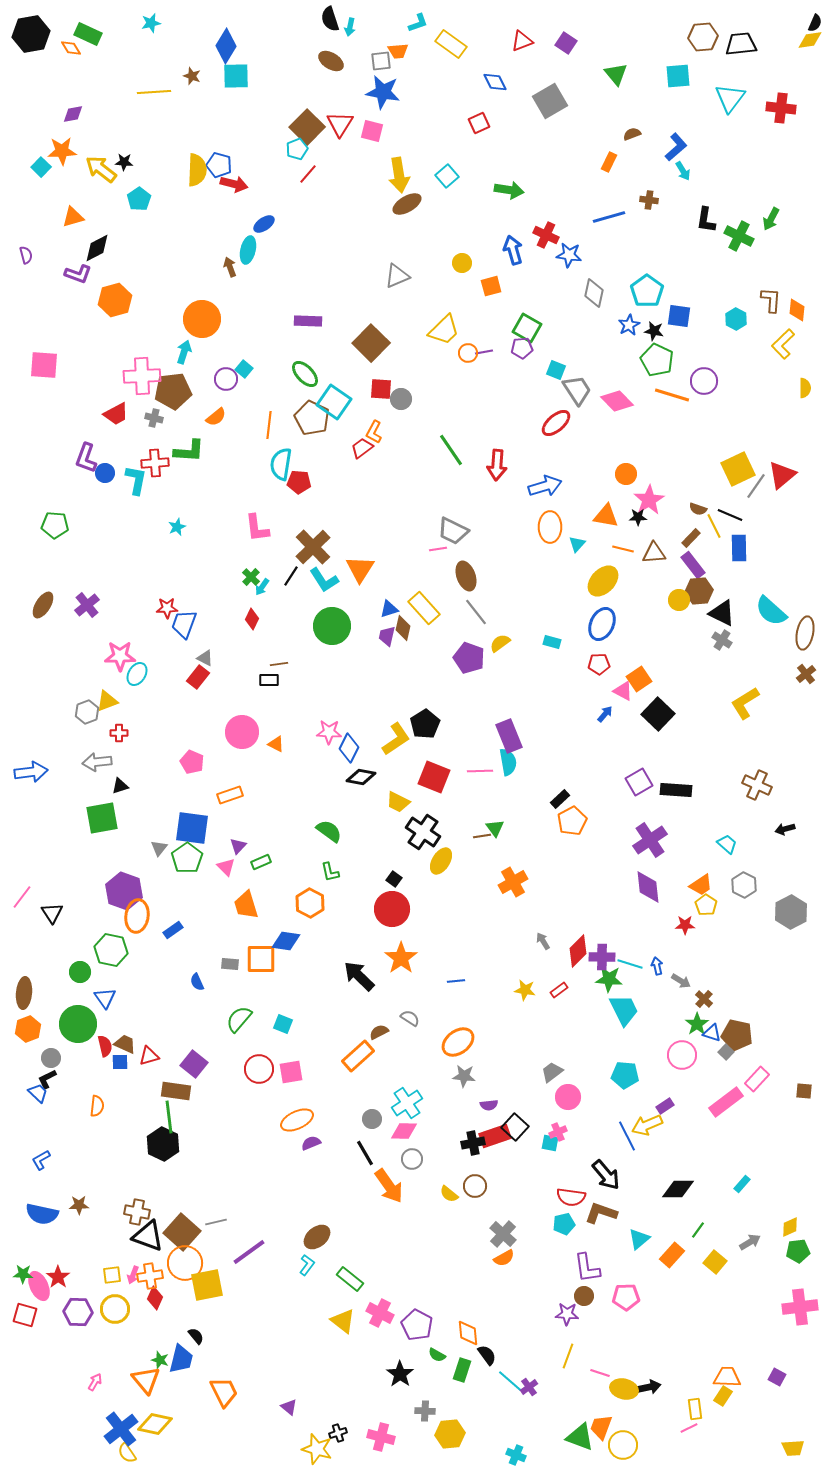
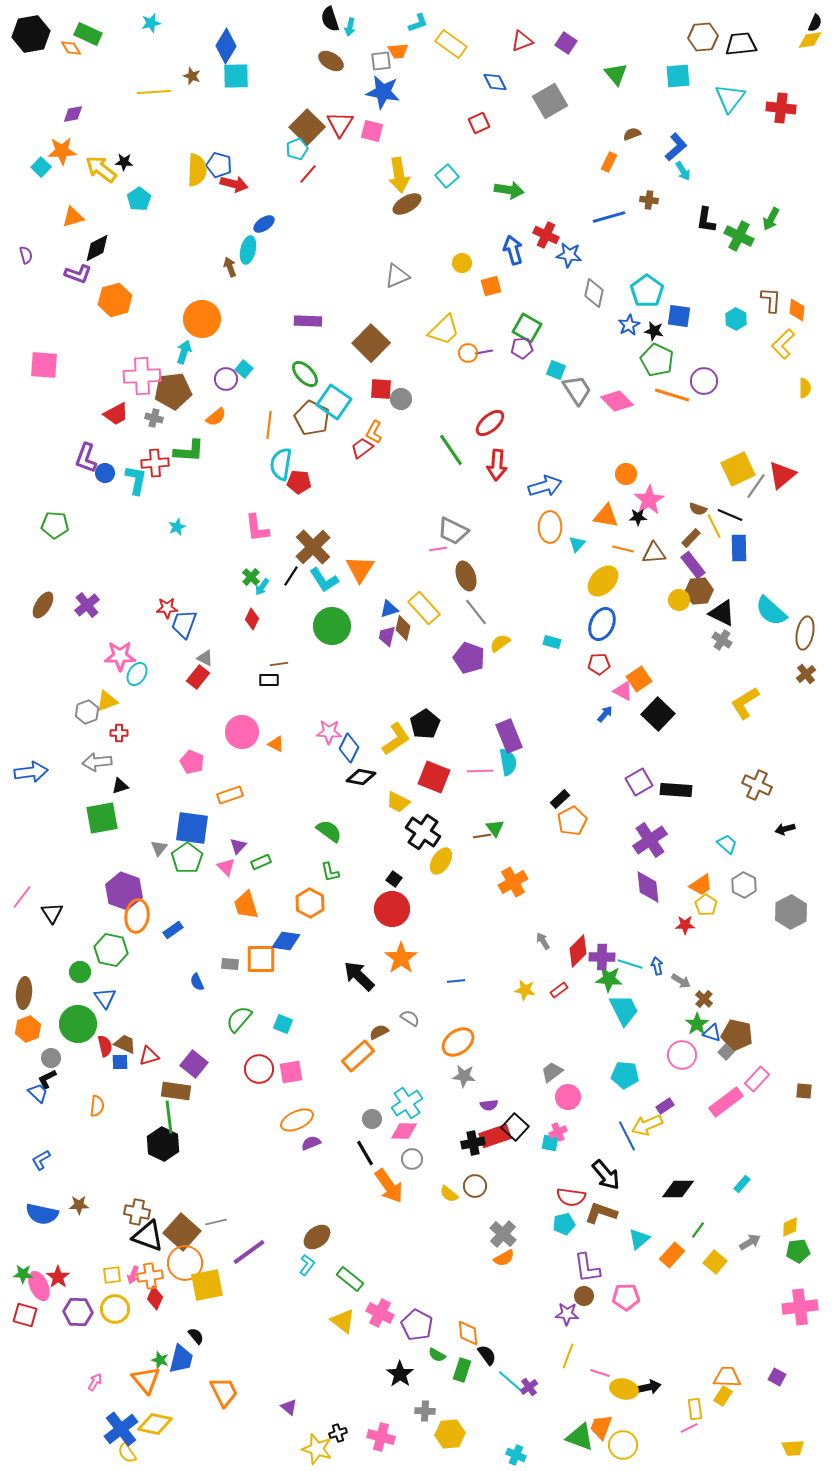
red ellipse at (556, 423): moved 66 px left
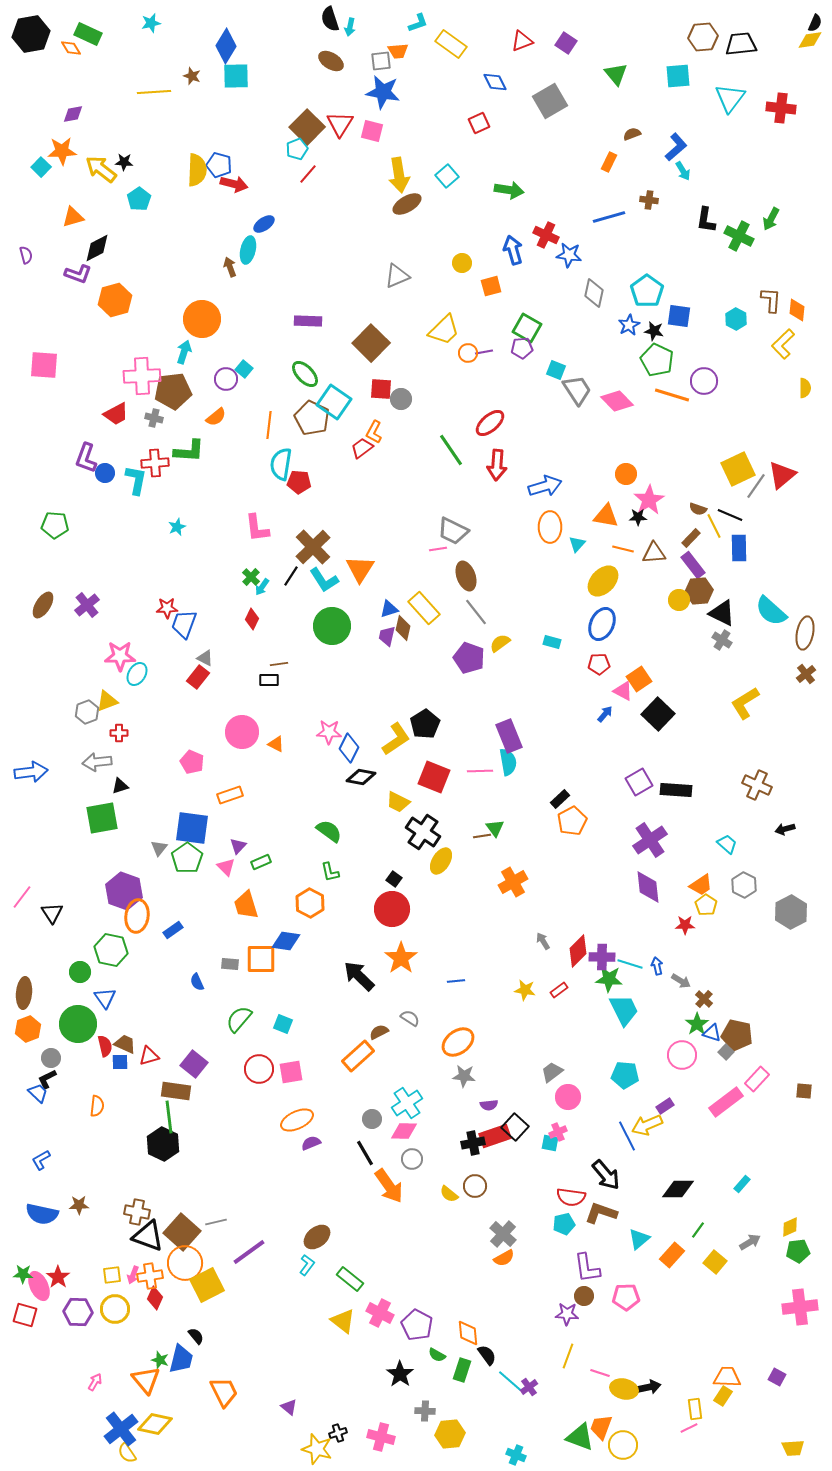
yellow square at (207, 1285): rotated 16 degrees counterclockwise
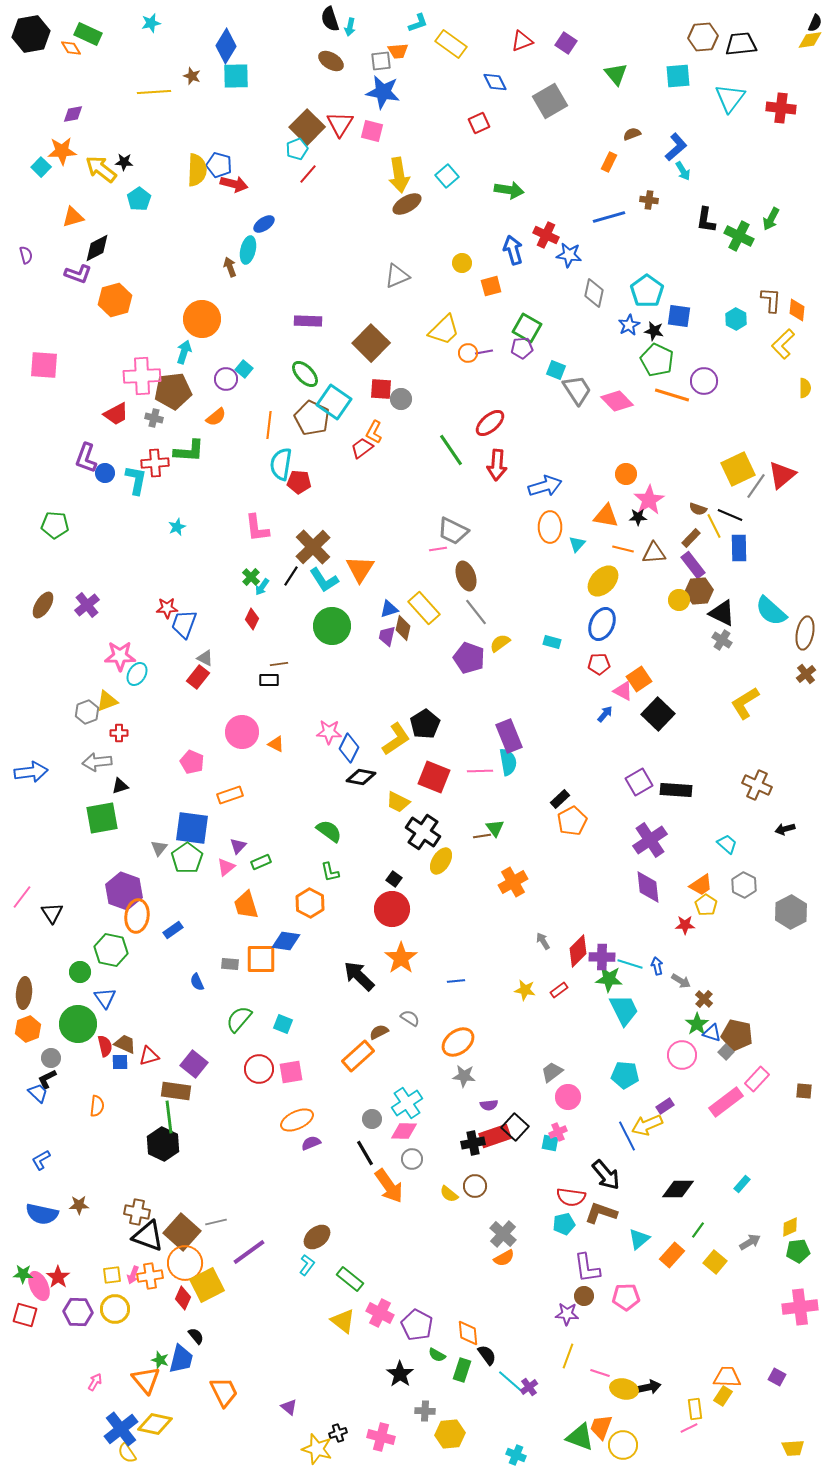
pink triangle at (226, 867): rotated 36 degrees clockwise
red diamond at (155, 1298): moved 28 px right
